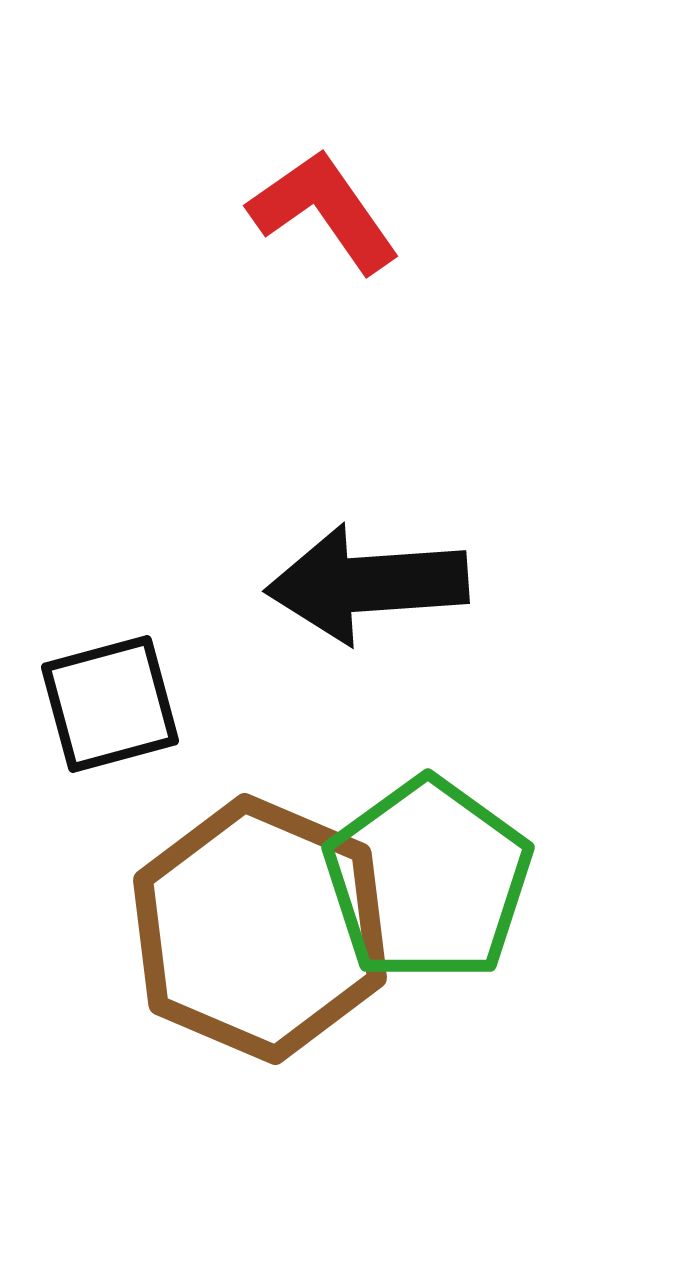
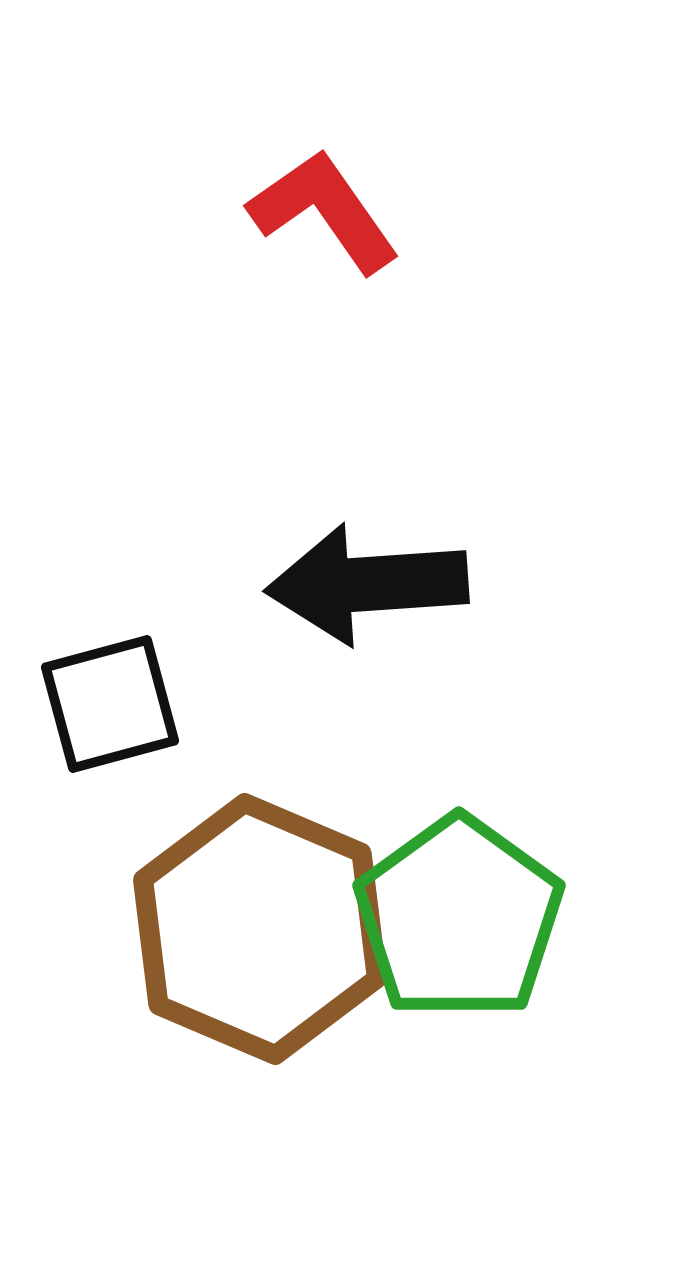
green pentagon: moved 31 px right, 38 px down
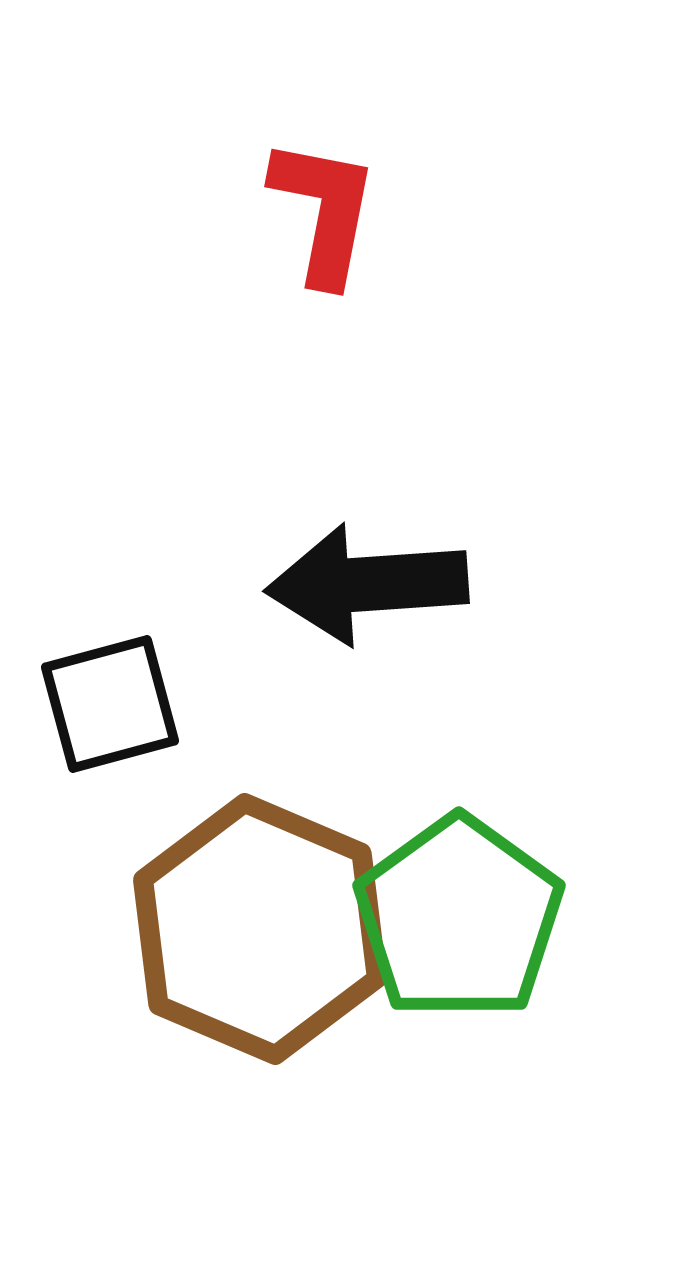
red L-shape: rotated 46 degrees clockwise
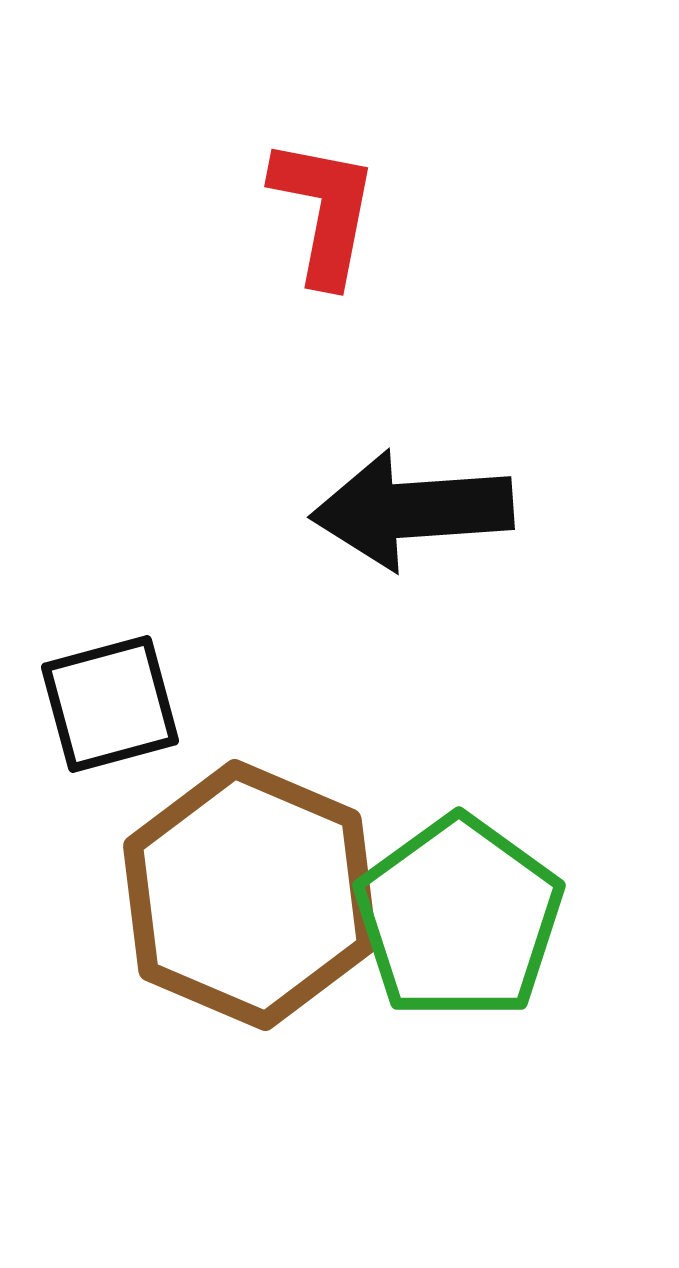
black arrow: moved 45 px right, 74 px up
brown hexagon: moved 10 px left, 34 px up
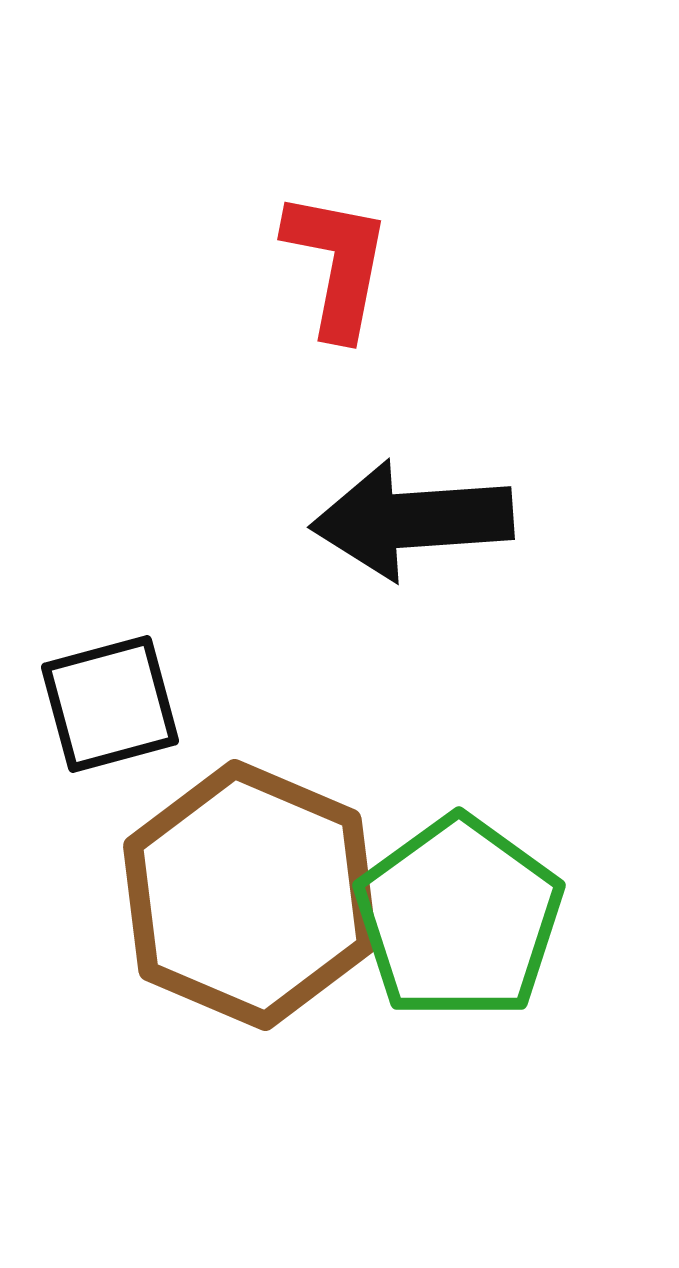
red L-shape: moved 13 px right, 53 px down
black arrow: moved 10 px down
